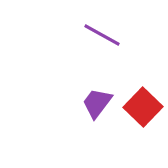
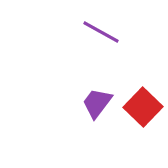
purple line: moved 1 px left, 3 px up
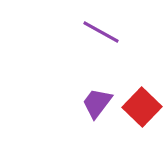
red square: moved 1 px left
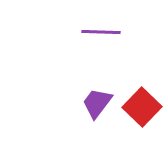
purple line: rotated 27 degrees counterclockwise
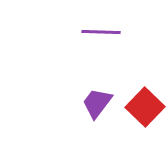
red square: moved 3 px right
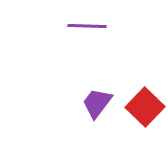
purple line: moved 14 px left, 6 px up
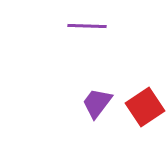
red square: rotated 12 degrees clockwise
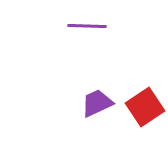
purple trapezoid: rotated 28 degrees clockwise
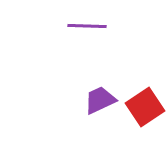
purple trapezoid: moved 3 px right, 3 px up
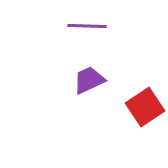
purple trapezoid: moved 11 px left, 20 px up
